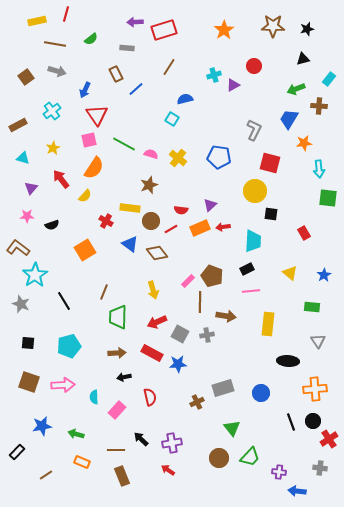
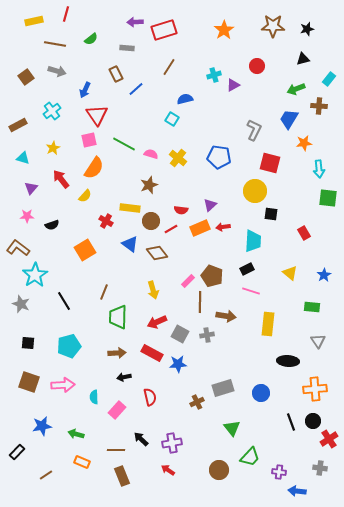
yellow rectangle at (37, 21): moved 3 px left
red circle at (254, 66): moved 3 px right
pink line at (251, 291): rotated 24 degrees clockwise
brown circle at (219, 458): moved 12 px down
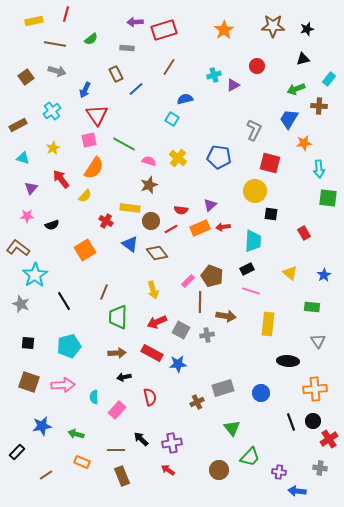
pink semicircle at (151, 154): moved 2 px left, 7 px down
gray square at (180, 334): moved 1 px right, 4 px up
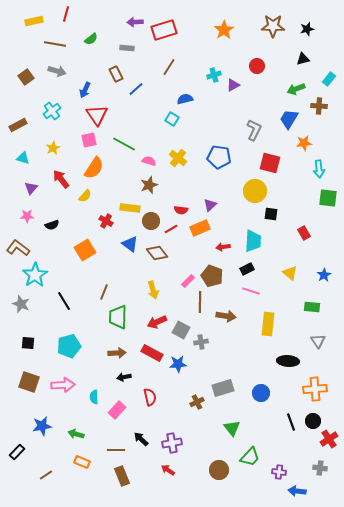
red arrow at (223, 227): moved 20 px down
gray cross at (207, 335): moved 6 px left, 7 px down
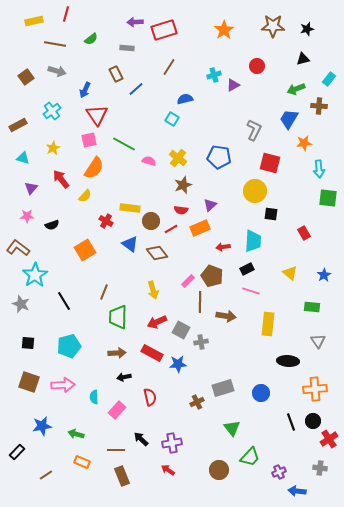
brown star at (149, 185): moved 34 px right
purple cross at (279, 472): rotated 32 degrees counterclockwise
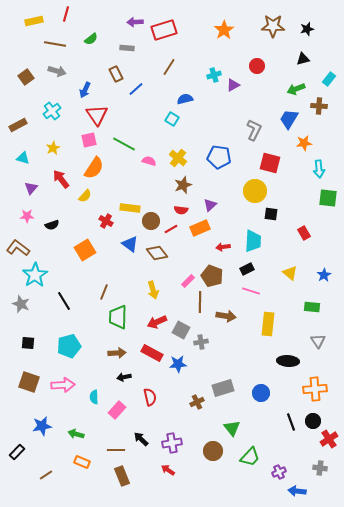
brown circle at (219, 470): moved 6 px left, 19 px up
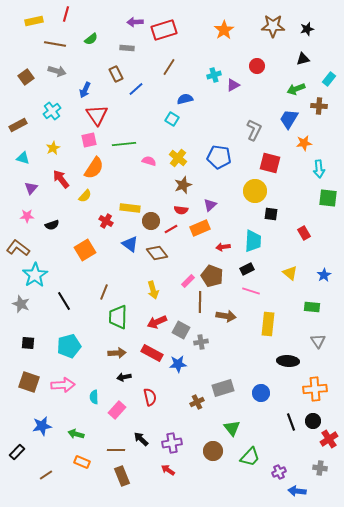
green line at (124, 144): rotated 35 degrees counterclockwise
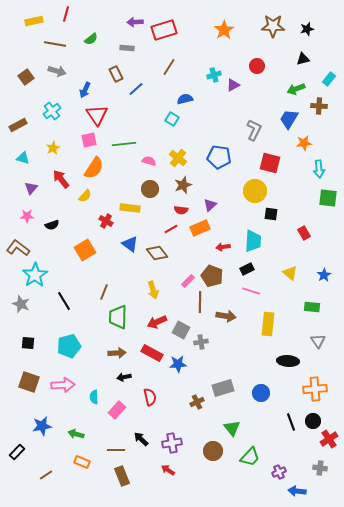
brown circle at (151, 221): moved 1 px left, 32 px up
